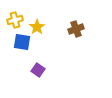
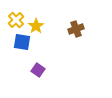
yellow cross: moved 1 px right; rotated 28 degrees counterclockwise
yellow star: moved 1 px left, 1 px up
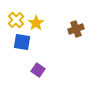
yellow star: moved 3 px up
